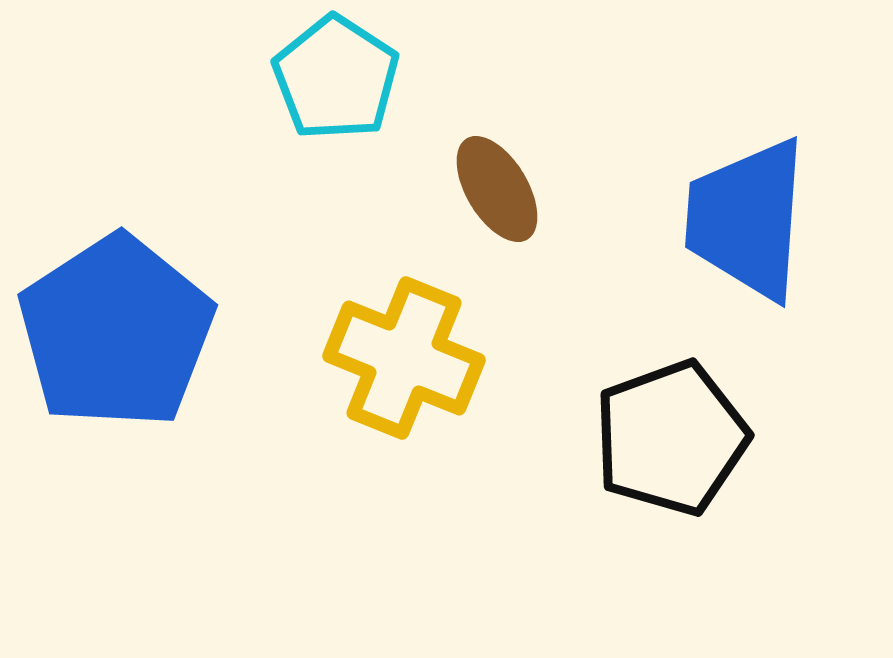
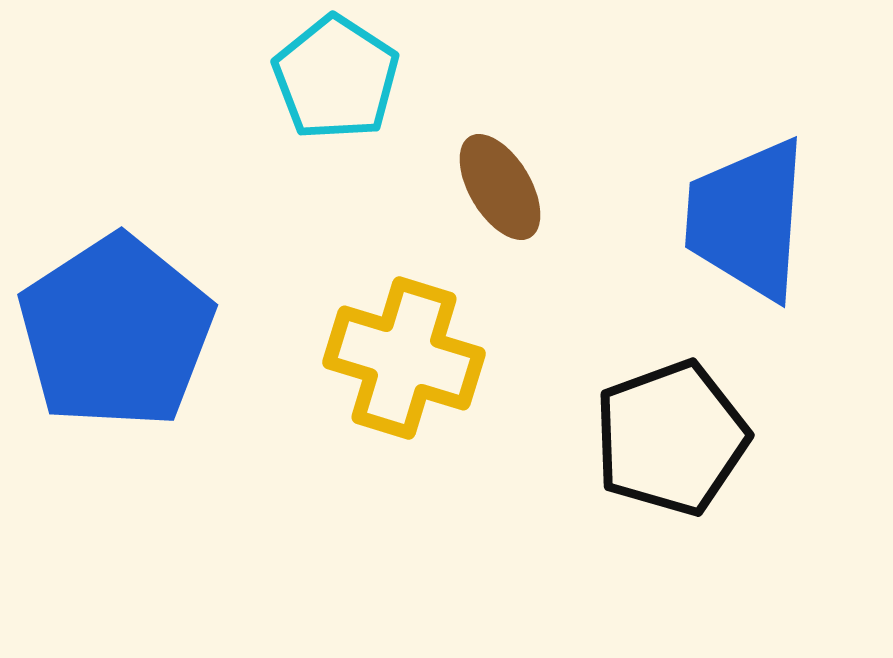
brown ellipse: moved 3 px right, 2 px up
yellow cross: rotated 5 degrees counterclockwise
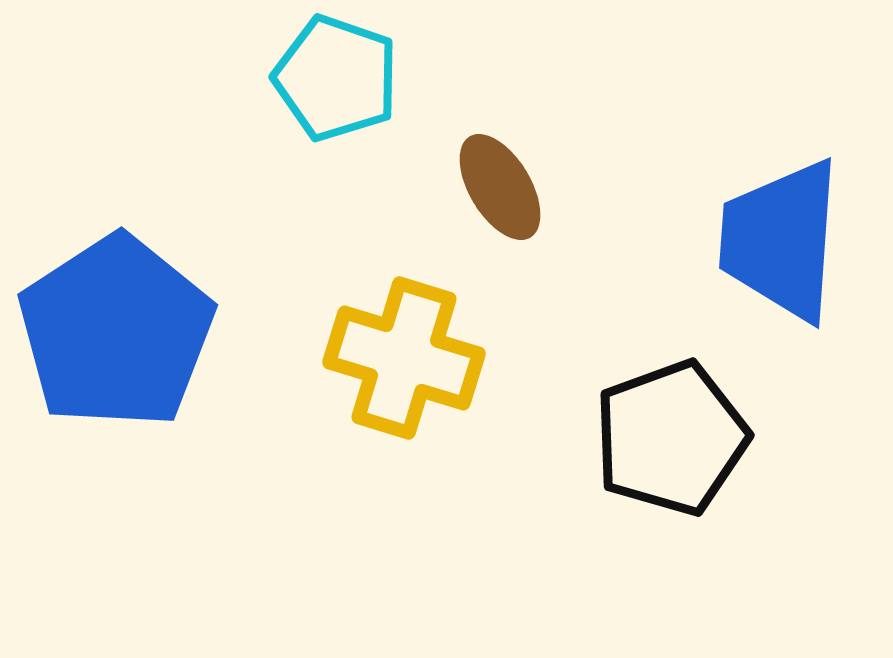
cyan pentagon: rotated 14 degrees counterclockwise
blue trapezoid: moved 34 px right, 21 px down
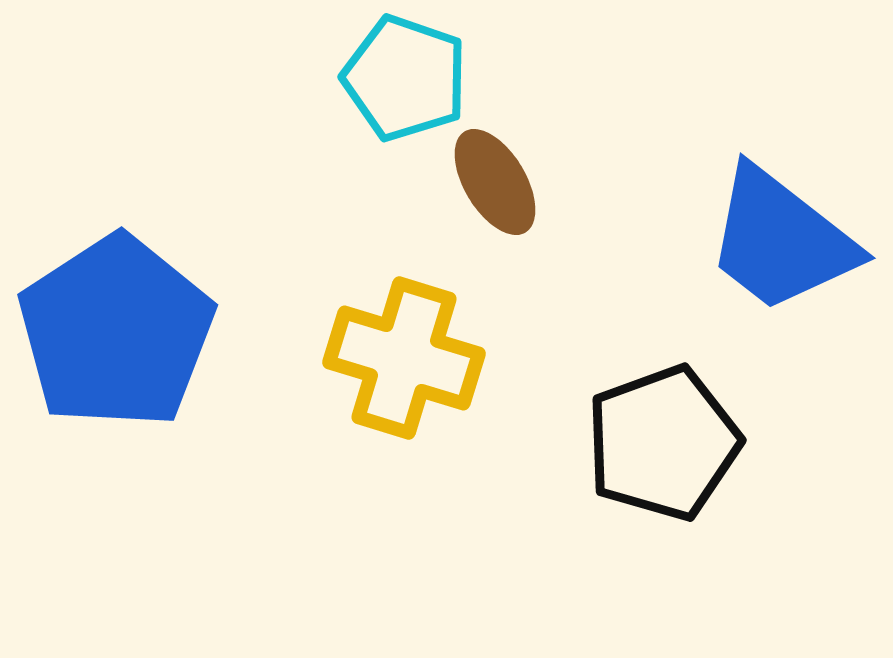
cyan pentagon: moved 69 px right
brown ellipse: moved 5 px left, 5 px up
blue trapezoid: rotated 56 degrees counterclockwise
black pentagon: moved 8 px left, 5 px down
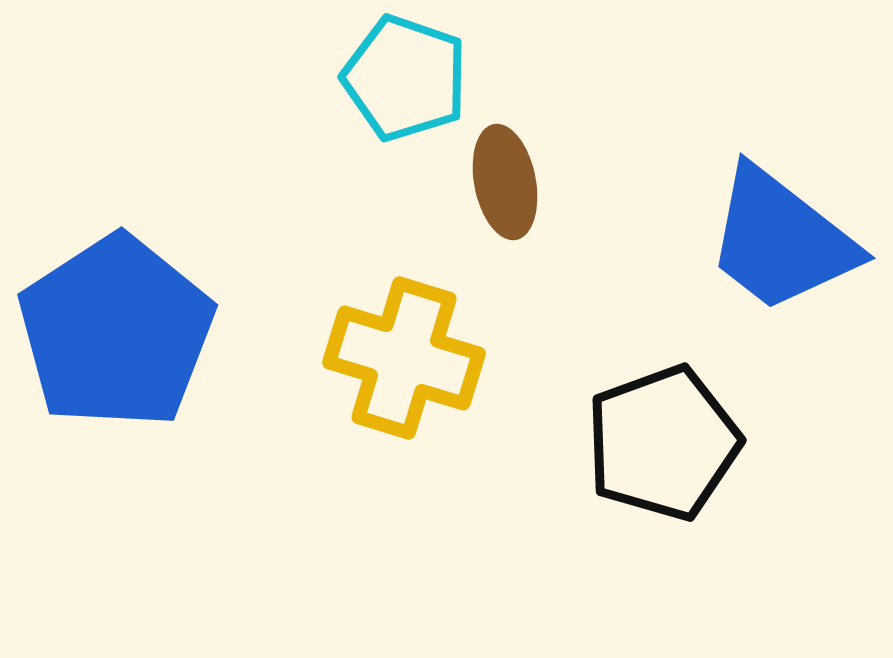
brown ellipse: moved 10 px right; rotated 20 degrees clockwise
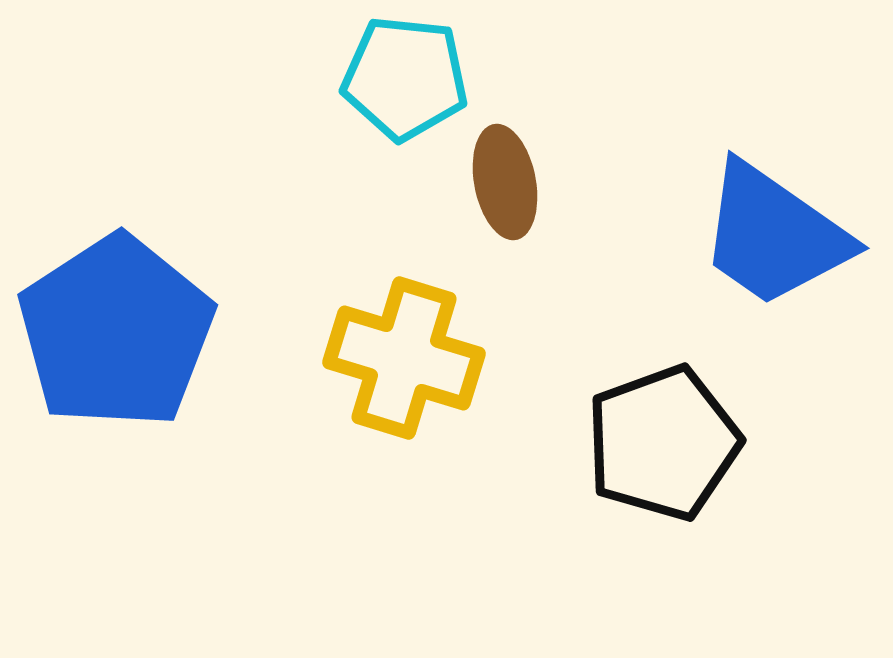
cyan pentagon: rotated 13 degrees counterclockwise
blue trapezoid: moved 7 px left, 5 px up; rotated 3 degrees counterclockwise
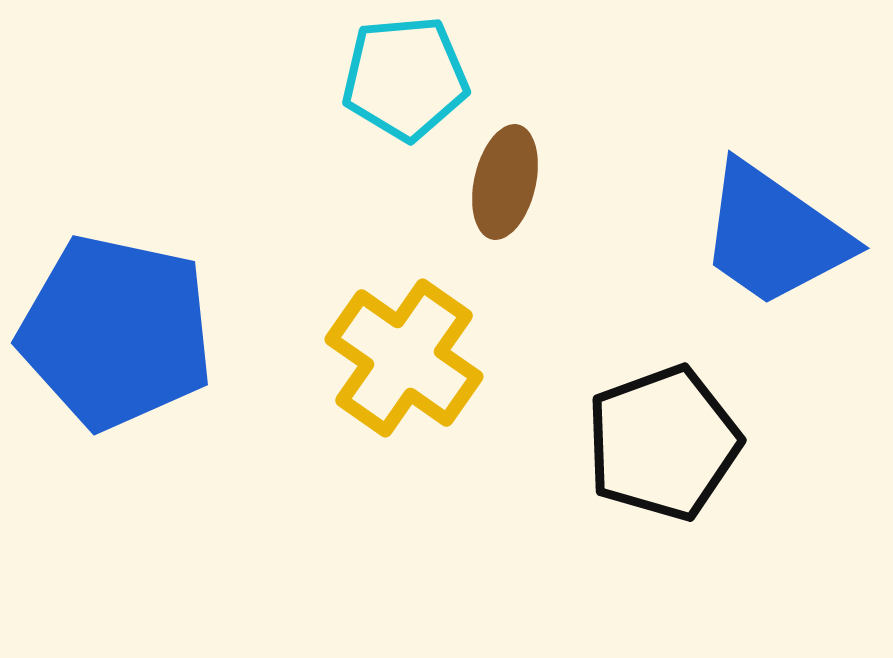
cyan pentagon: rotated 11 degrees counterclockwise
brown ellipse: rotated 24 degrees clockwise
blue pentagon: rotated 27 degrees counterclockwise
yellow cross: rotated 18 degrees clockwise
